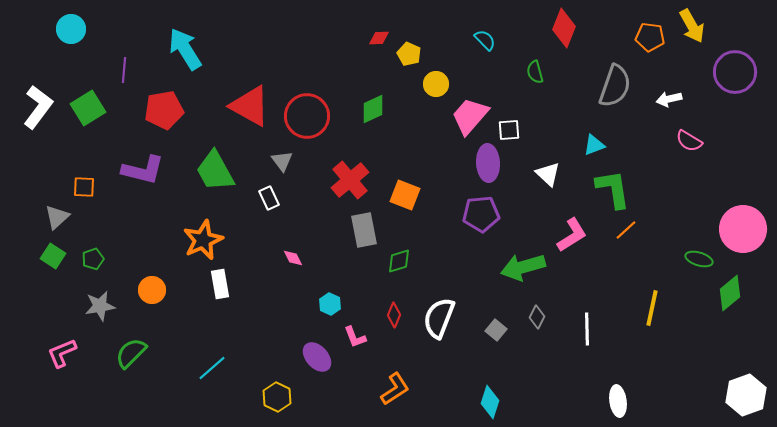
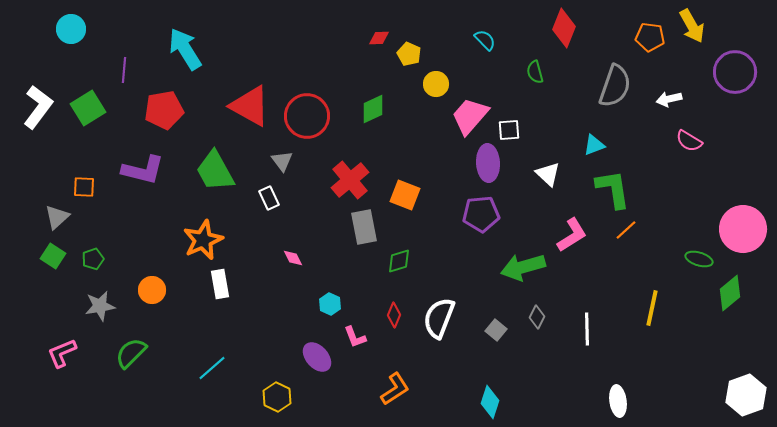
gray rectangle at (364, 230): moved 3 px up
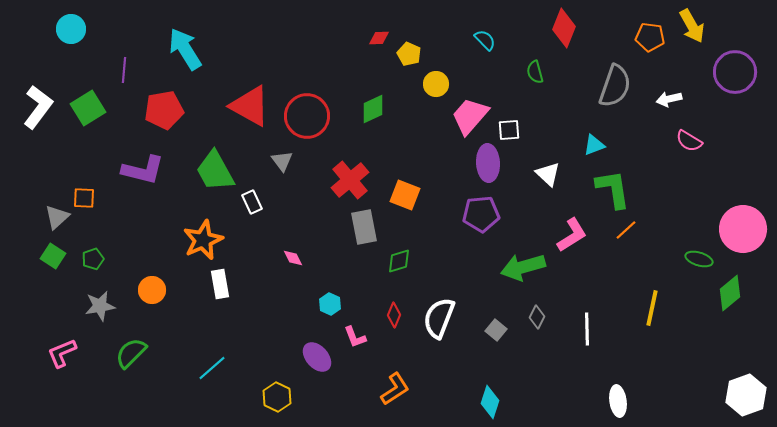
orange square at (84, 187): moved 11 px down
white rectangle at (269, 198): moved 17 px left, 4 px down
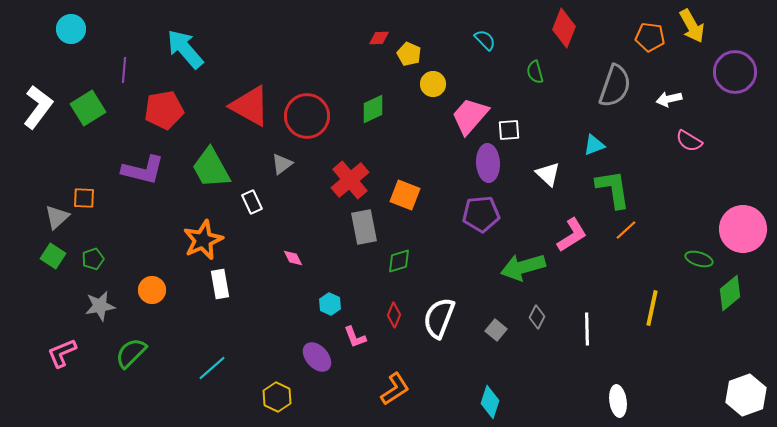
cyan arrow at (185, 49): rotated 9 degrees counterclockwise
yellow circle at (436, 84): moved 3 px left
gray triangle at (282, 161): moved 3 px down; rotated 30 degrees clockwise
green trapezoid at (215, 171): moved 4 px left, 3 px up
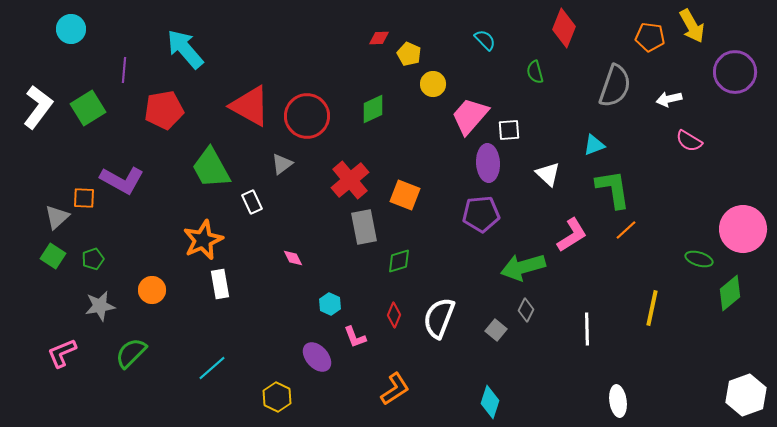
purple L-shape at (143, 170): moved 21 px left, 10 px down; rotated 15 degrees clockwise
gray diamond at (537, 317): moved 11 px left, 7 px up
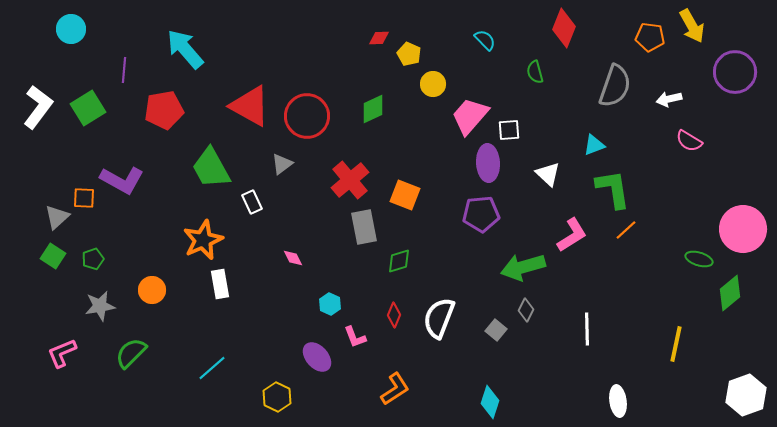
yellow line at (652, 308): moved 24 px right, 36 px down
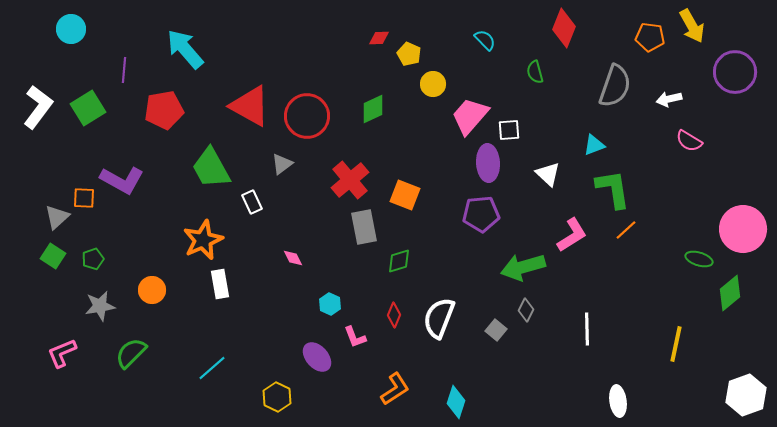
cyan diamond at (490, 402): moved 34 px left
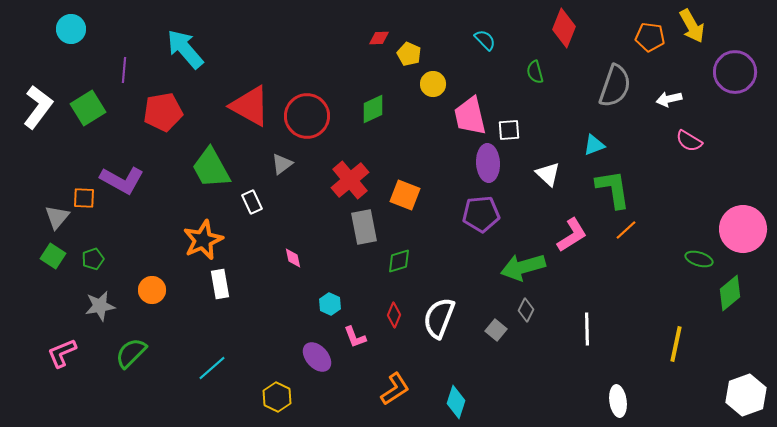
red pentagon at (164, 110): moved 1 px left, 2 px down
pink trapezoid at (470, 116): rotated 54 degrees counterclockwise
gray triangle at (57, 217): rotated 8 degrees counterclockwise
pink diamond at (293, 258): rotated 15 degrees clockwise
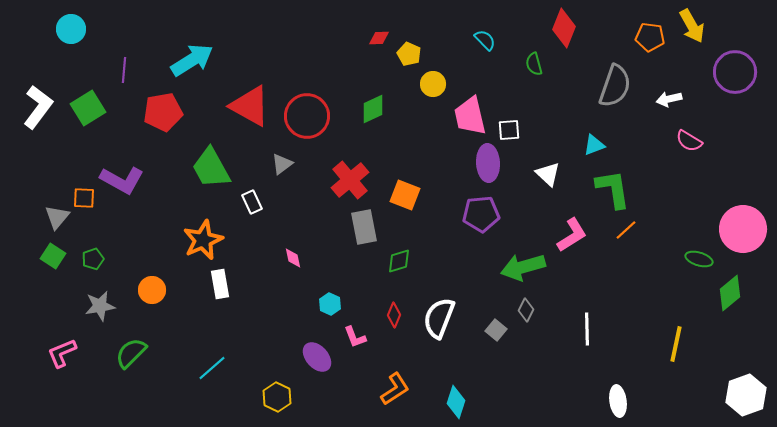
cyan arrow at (185, 49): moved 7 px right, 11 px down; rotated 99 degrees clockwise
green semicircle at (535, 72): moved 1 px left, 8 px up
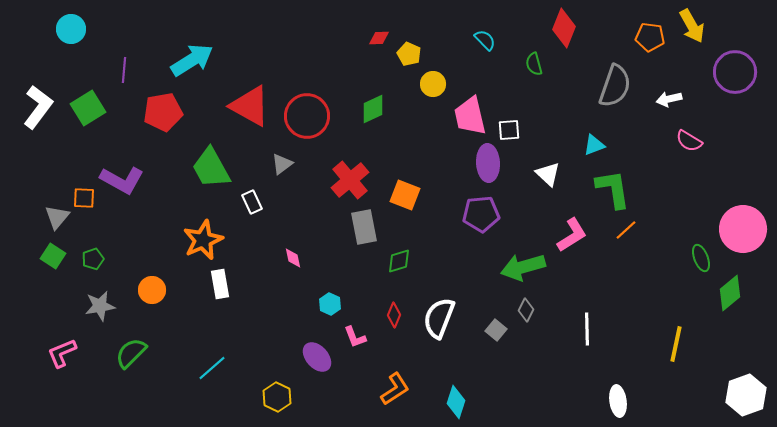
green ellipse at (699, 259): moved 2 px right, 1 px up; rotated 52 degrees clockwise
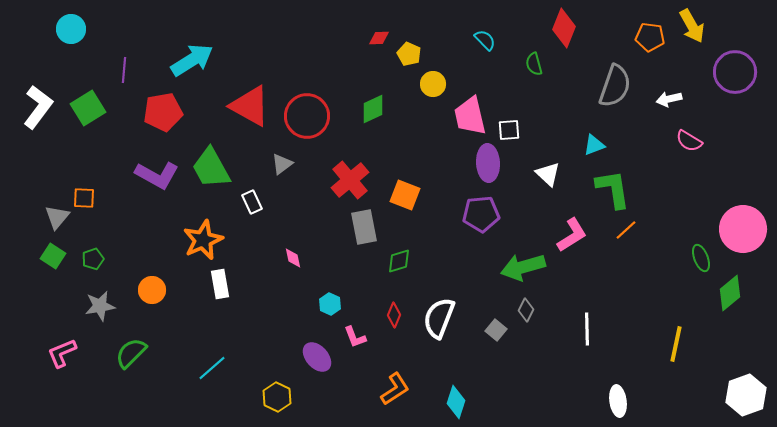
purple L-shape at (122, 180): moved 35 px right, 5 px up
